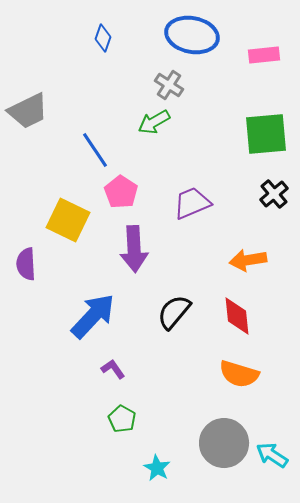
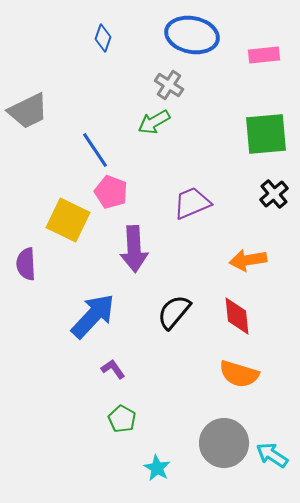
pink pentagon: moved 10 px left; rotated 12 degrees counterclockwise
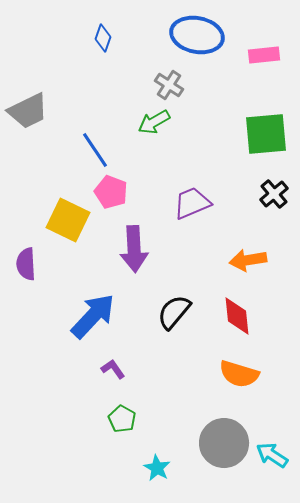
blue ellipse: moved 5 px right
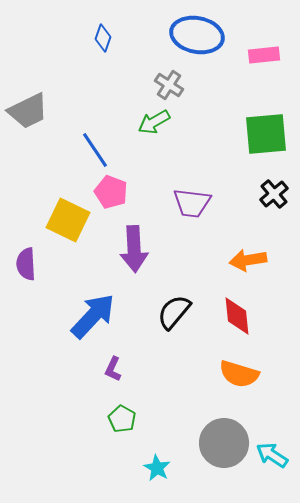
purple trapezoid: rotated 150 degrees counterclockwise
purple L-shape: rotated 120 degrees counterclockwise
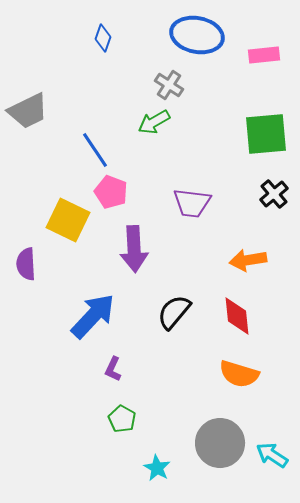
gray circle: moved 4 px left
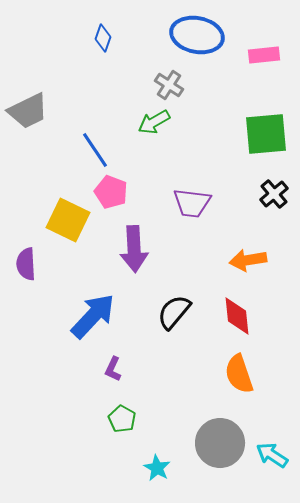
orange semicircle: rotated 54 degrees clockwise
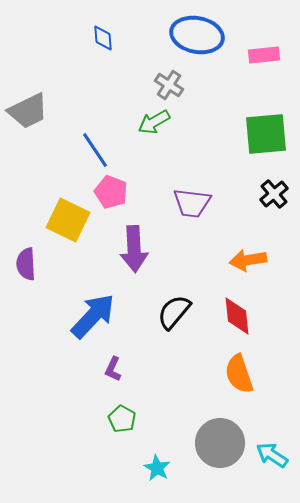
blue diamond: rotated 24 degrees counterclockwise
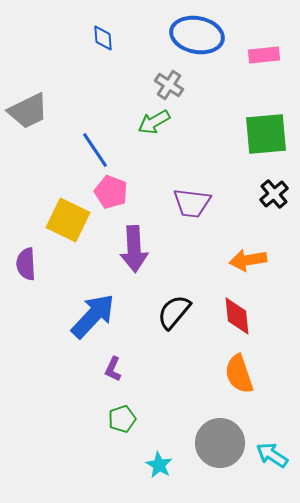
green pentagon: rotated 24 degrees clockwise
cyan star: moved 2 px right, 3 px up
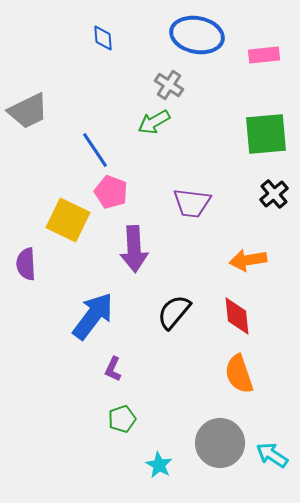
blue arrow: rotated 6 degrees counterclockwise
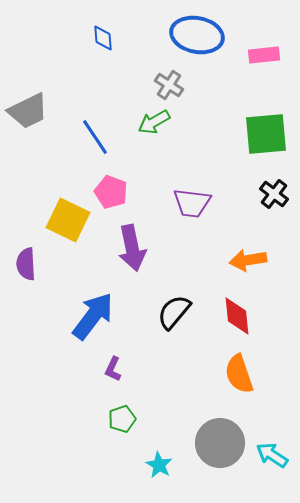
blue line: moved 13 px up
black cross: rotated 12 degrees counterclockwise
purple arrow: moved 2 px left, 1 px up; rotated 9 degrees counterclockwise
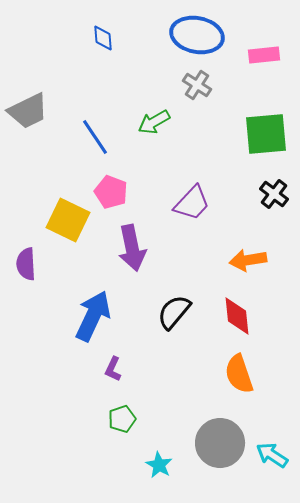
gray cross: moved 28 px right
purple trapezoid: rotated 54 degrees counterclockwise
blue arrow: rotated 12 degrees counterclockwise
